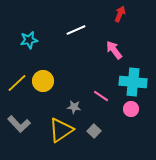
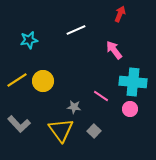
yellow line: moved 3 px up; rotated 10 degrees clockwise
pink circle: moved 1 px left
yellow triangle: rotated 32 degrees counterclockwise
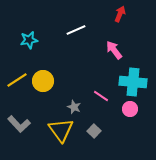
gray star: rotated 16 degrees clockwise
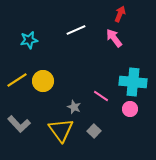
pink arrow: moved 12 px up
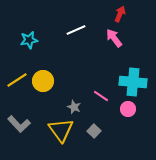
pink circle: moved 2 px left
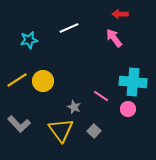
red arrow: rotated 112 degrees counterclockwise
white line: moved 7 px left, 2 px up
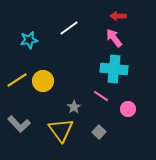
red arrow: moved 2 px left, 2 px down
white line: rotated 12 degrees counterclockwise
cyan cross: moved 19 px left, 13 px up
gray star: rotated 16 degrees clockwise
gray square: moved 5 px right, 1 px down
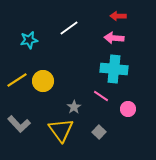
pink arrow: rotated 48 degrees counterclockwise
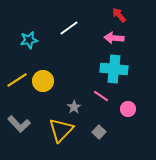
red arrow: moved 1 px right, 1 px up; rotated 49 degrees clockwise
yellow triangle: rotated 20 degrees clockwise
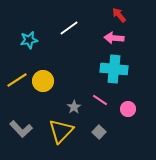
pink line: moved 1 px left, 4 px down
gray L-shape: moved 2 px right, 5 px down
yellow triangle: moved 1 px down
